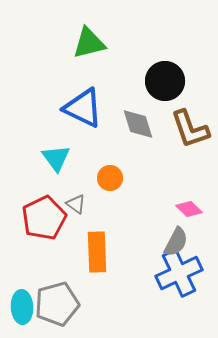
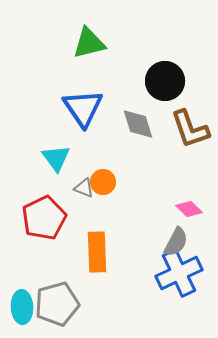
blue triangle: rotated 30 degrees clockwise
orange circle: moved 7 px left, 4 px down
gray triangle: moved 8 px right, 16 px up; rotated 15 degrees counterclockwise
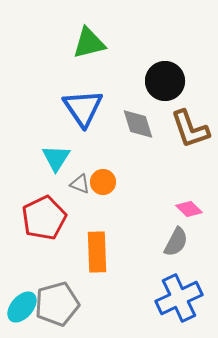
cyan triangle: rotated 8 degrees clockwise
gray triangle: moved 4 px left, 4 px up
blue cross: moved 25 px down
cyan ellipse: rotated 44 degrees clockwise
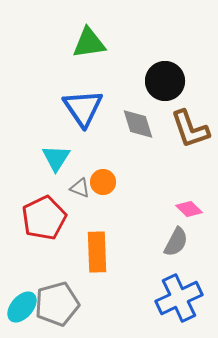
green triangle: rotated 6 degrees clockwise
gray triangle: moved 4 px down
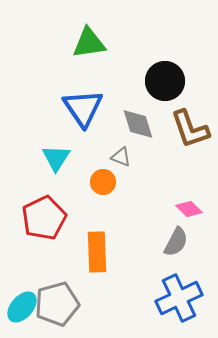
gray triangle: moved 41 px right, 31 px up
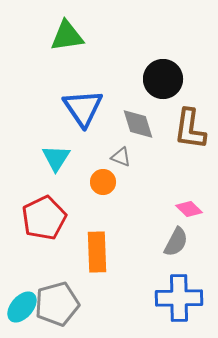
green triangle: moved 22 px left, 7 px up
black circle: moved 2 px left, 2 px up
brown L-shape: rotated 27 degrees clockwise
blue cross: rotated 24 degrees clockwise
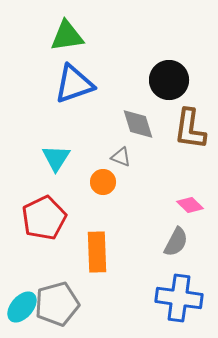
black circle: moved 6 px right, 1 px down
blue triangle: moved 9 px left, 24 px up; rotated 45 degrees clockwise
pink diamond: moved 1 px right, 4 px up
blue cross: rotated 9 degrees clockwise
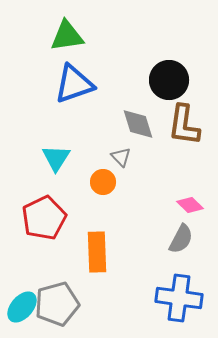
brown L-shape: moved 6 px left, 4 px up
gray triangle: rotated 25 degrees clockwise
gray semicircle: moved 5 px right, 3 px up
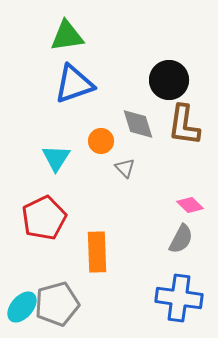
gray triangle: moved 4 px right, 11 px down
orange circle: moved 2 px left, 41 px up
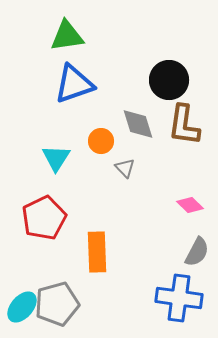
gray semicircle: moved 16 px right, 13 px down
